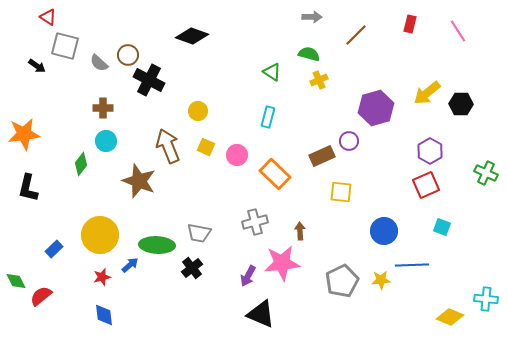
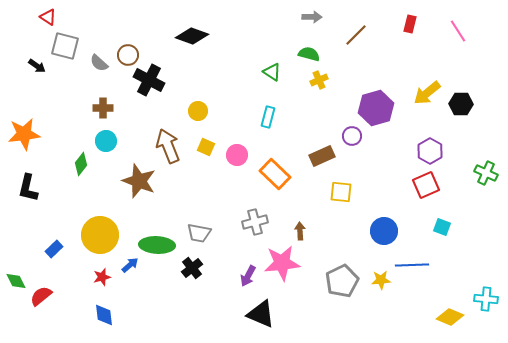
purple circle at (349, 141): moved 3 px right, 5 px up
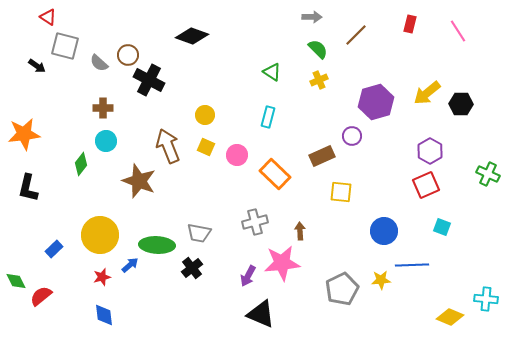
green semicircle at (309, 54): moved 9 px right, 5 px up; rotated 30 degrees clockwise
purple hexagon at (376, 108): moved 6 px up
yellow circle at (198, 111): moved 7 px right, 4 px down
green cross at (486, 173): moved 2 px right, 1 px down
gray pentagon at (342, 281): moved 8 px down
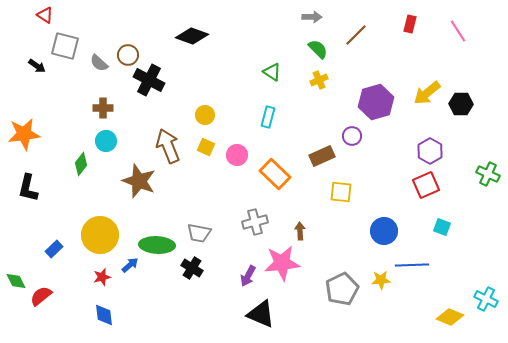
red triangle at (48, 17): moved 3 px left, 2 px up
black cross at (192, 268): rotated 20 degrees counterclockwise
cyan cross at (486, 299): rotated 20 degrees clockwise
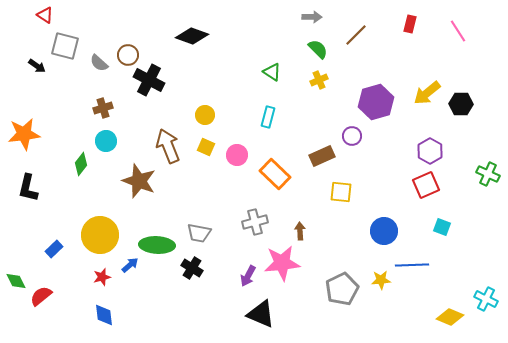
brown cross at (103, 108): rotated 18 degrees counterclockwise
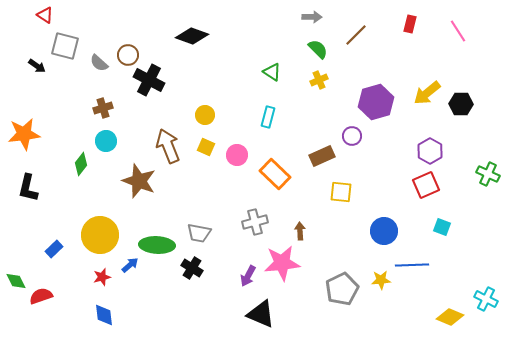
red semicircle at (41, 296): rotated 20 degrees clockwise
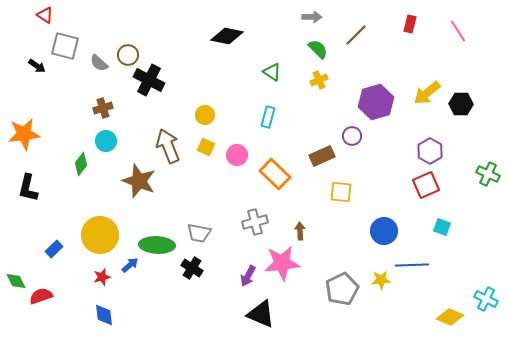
black diamond at (192, 36): moved 35 px right; rotated 8 degrees counterclockwise
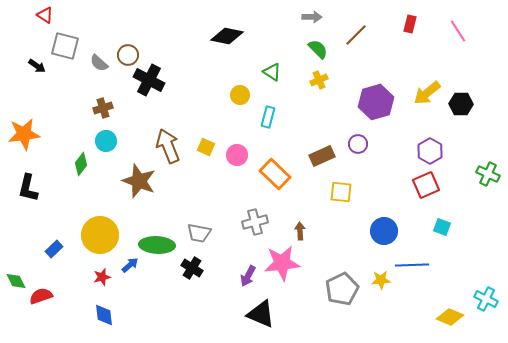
yellow circle at (205, 115): moved 35 px right, 20 px up
purple circle at (352, 136): moved 6 px right, 8 px down
